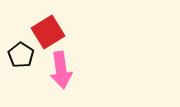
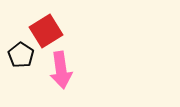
red square: moved 2 px left, 1 px up
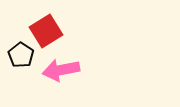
pink arrow: rotated 87 degrees clockwise
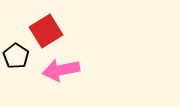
black pentagon: moved 5 px left, 1 px down
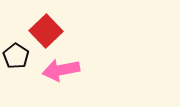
red square: rotated 12 degrees counterclockwise
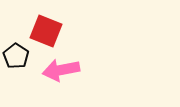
red square: rotated 24 degrees counterclockwise
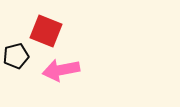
black pentagon: rotated 25 degrees clockwise
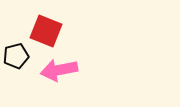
pink arrow: moved 2 px left
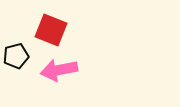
red square: moved 5 px right, 1 px up
